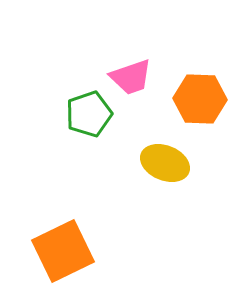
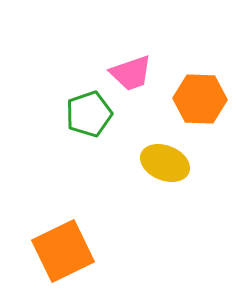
pink trapezoid: moved 4 px up
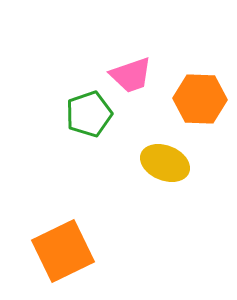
pink trapezoid: moved 2 px down
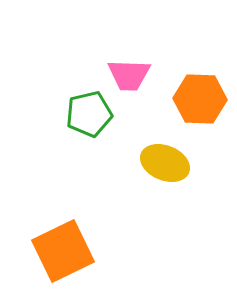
pink trapezoid: moved 2 px left; rotated 21 degrees clockwise
green pentagon: rotated 6 degrees clockwise
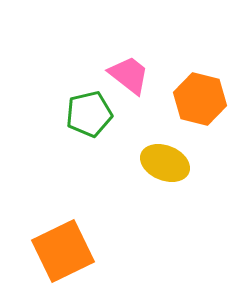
pink trapezoid: rotated 144 degrees counterclockwise
orange hexagon: rotated 12 degrees clockwise
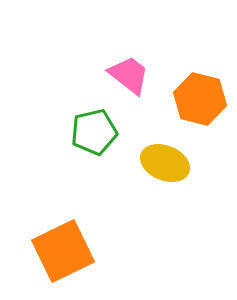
green pentagon: moved 5 px right, 18 px down
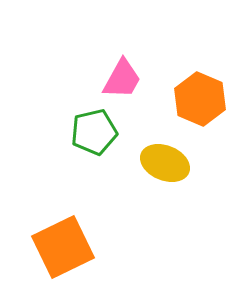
pink trapezoid: moved 7 px left, 4 px down; rotated 81 degrees clockwise
orange hexagon: rotated 9 degrees clockwise
orange square: moved 4 px up
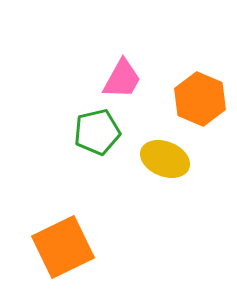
green pentagon: moved 3 px right
yellow ellipse: moved 4 px up
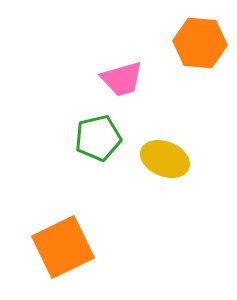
pink trapezoid: rotated 45 degrees clockwise
orange hexagon: moved 56 px up; rotated 18 degrees counterclockwise
green pentagon: moved 1 px right, 6 px down
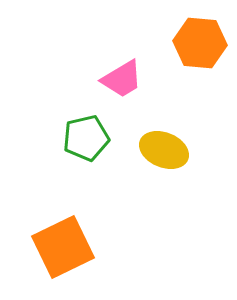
pink trapezoid: rotated 15 degrees counterclockwise
green pentagon: moved 12 px left
yellow ellipse: moved 1 px left, 9 px up
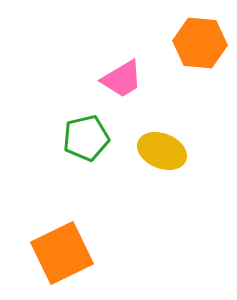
yellow ellipse: moved 2 px left, 1 px down
orange square: moved 1 px left, 6 px down
